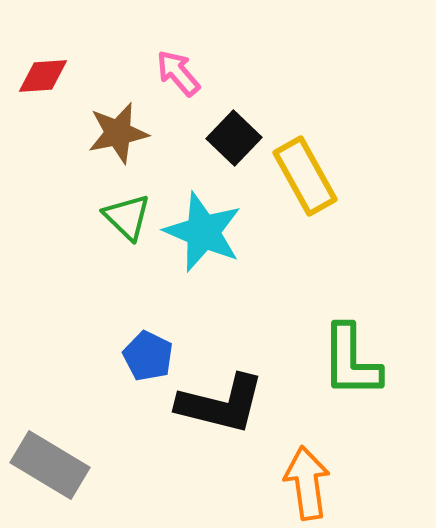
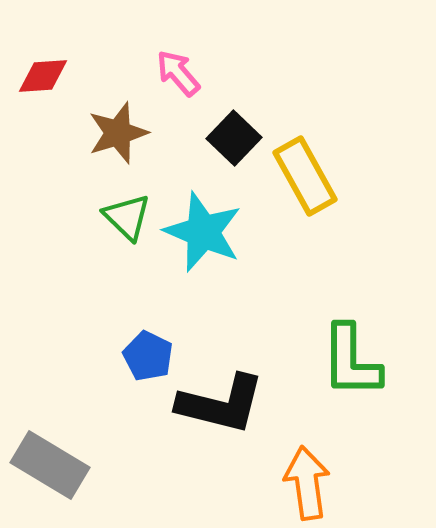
brown star: rotated 6 degrees counterclockwise
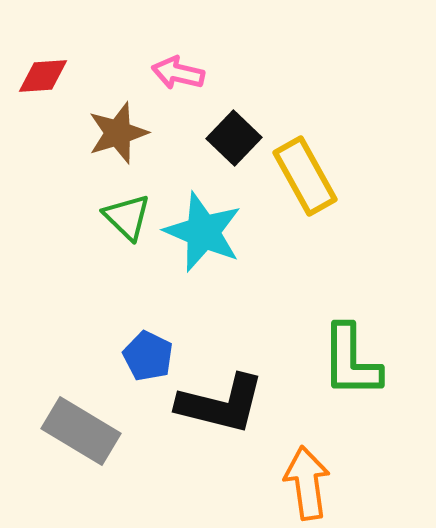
pink arrow: rotated 36 degrees counterclockwise
gray rectangle: moved 31 px right, 34 px up
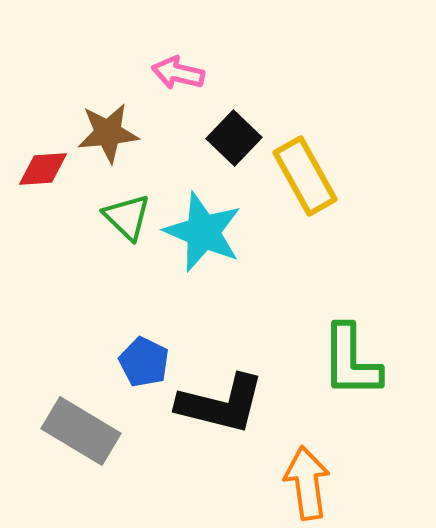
red diamond: moved 93 px down
brown star: moved 10 px left; rotated 12 degrees clockwise
blue pentagon: moved 4 px left, 6 px down
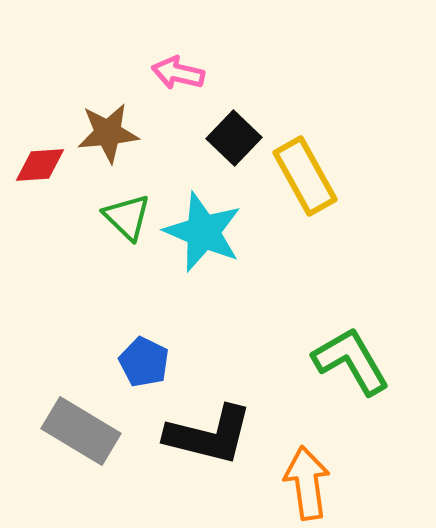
red diamond: moved 3 px left, 4 px up
green L-shape: rotated 150 degrees clockwise
black L-shape: moved 12 px left, 31 px down
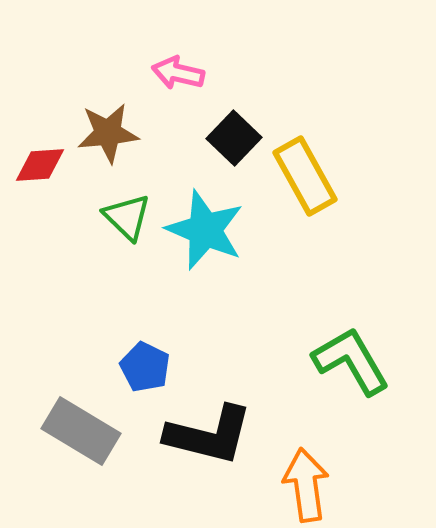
cyan star: moved 2 px right, 2 px up
blue pentagon: moved 1 px right, 5 px down
orange arrow: moved 1 px left, 2 px down
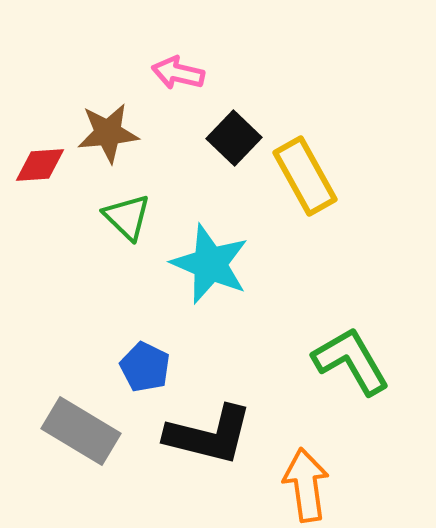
cyan star: moved 5 px right, 34 px down
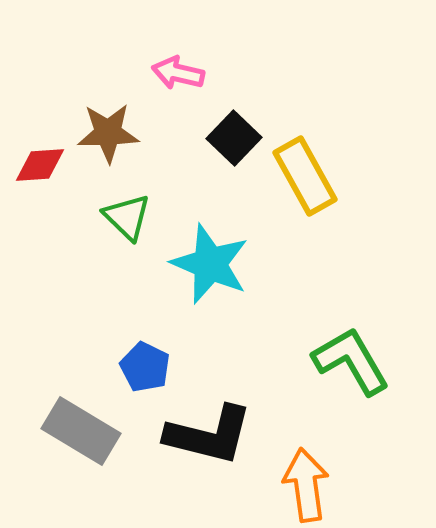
brown star: rotated 4 degrees clockwise
